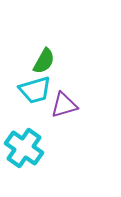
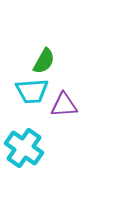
cyan trapezoid: moved 3 px left, 1 px down; rotated 12 degrees clockwise
purple triangle: rotated 12 degrees clockwise
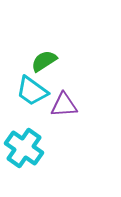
green semicircle: rotated 152 degrees counterclockwise
cyan trapezoid: rotated 40 degrees clockwise
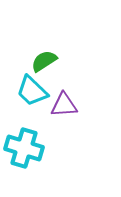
cyan trapezoid: rotated 8 degrees clockwise
cyan cross: rotated 18 degrees counterclockwise
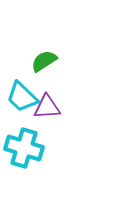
cyan trapezoid: moved 10 px left, 6 px down
purple triangle: moved 17 px left, 2 px down
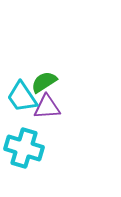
green semicircle: moved 21 px down
cyan trapezoid: rotated 12 degrees clockwise
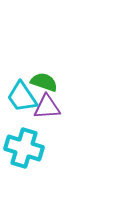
green semicircle: rotated 52 degrees clockwise
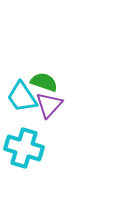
purple triangle: moved 2 px right, 2 px up; rotated 44 degrees counterclockwise
